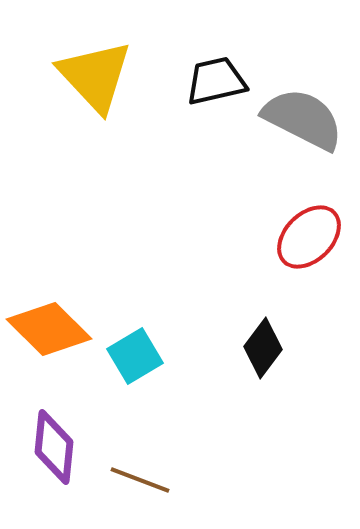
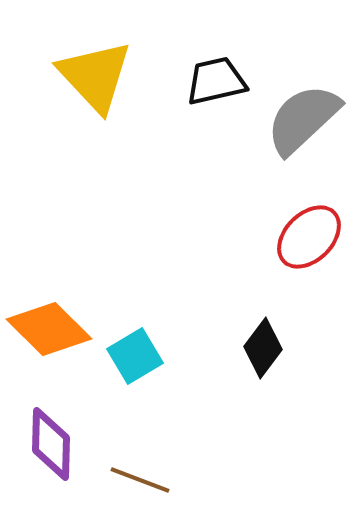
gray semicircle: rotated 70 degrees counterclockwise
purple diamond: moved 3 px left, 3 px up; rotated 4 degrees counterclockwise
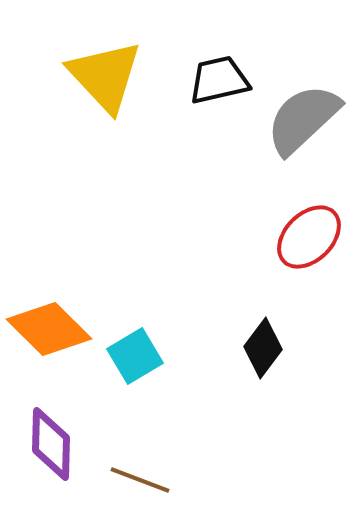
yellow triangle: moved 10 px right
black trapezoid: moved 3 px right, 1 px up
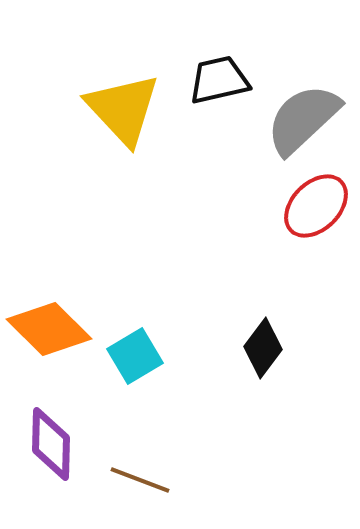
yellow triangle: moved 18 px right, 33 px down
red ellipse: moved 7 px right, 31 px up
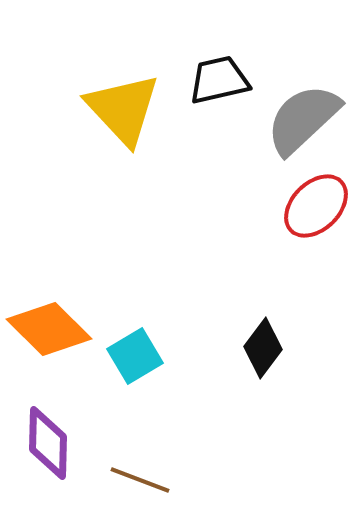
purple diamond: moved 3 px left, 1 px up
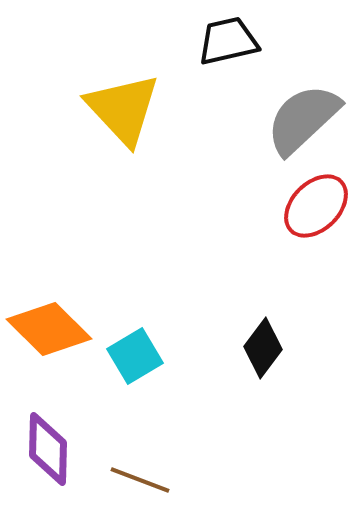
black trapezoid: moved 9 px right, 39 px up
purple diamond: moved 6 px down
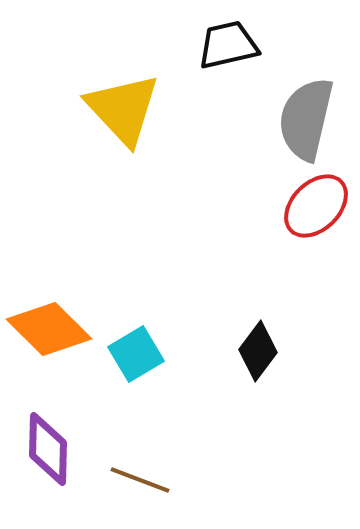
black trapezoid: moved 4 px down
gray semicircle: moved 3 px right; rotated 34 degrees counterclockwise
black diamond: moved 5 px left, 3 px down
cyan square: moved 1 px right, 2 px up
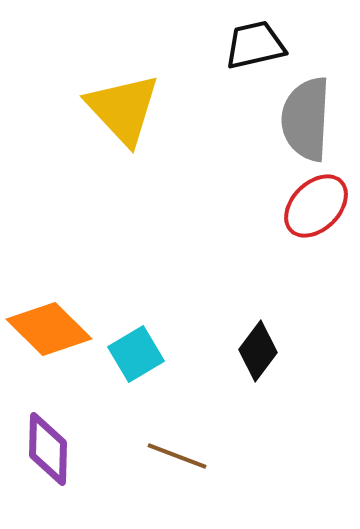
black trapezoid: moved 27 px right
gray semicircle: rotated 10 degrees counterclockwise
brown line: moved 37 px right, 24 px up
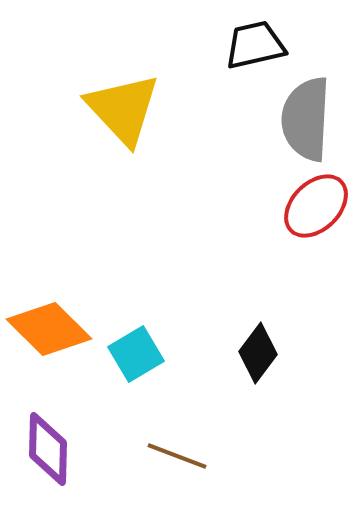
black diamond: moved 2 px down
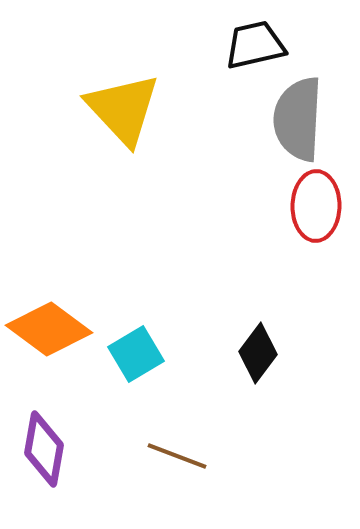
gray semicircle: moved 8 px left
red ellipse: rotated 44 degrees counterclockwise
orange diamond: rotated 8 degrees counterclockwise
purple diamond: moved 4 px left; rotated 8 degrees clockwise
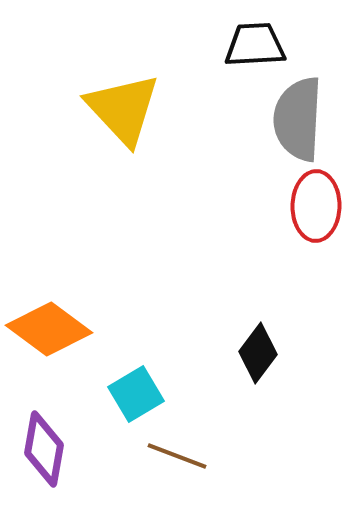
black trapezoid: rotated 10 degrees clockwise
cyan square: moved 40 px down
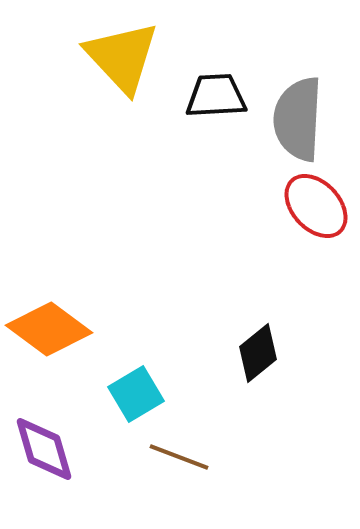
black trapezoid: moved 39 px left, 51 px down
yellow triangle: moved 1 px left, 52 px up
red ellipse: rotated 44 degrees counterclockwise
black diamond: rotated 14 degrees clockwise
purple diamond: rotated 26 degrees counterclockwise
brown line: moved 2 px right, 1 px down
